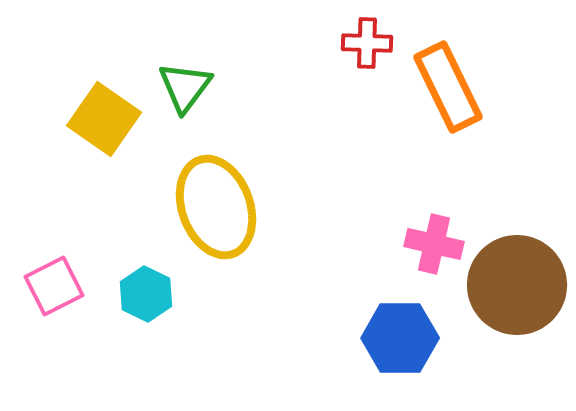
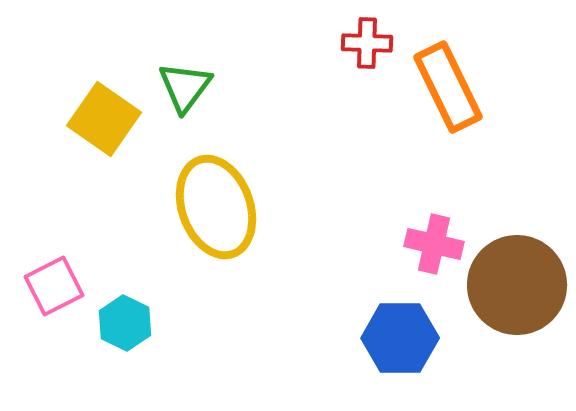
cyan hexagon: moved 21 px left, 29 px down
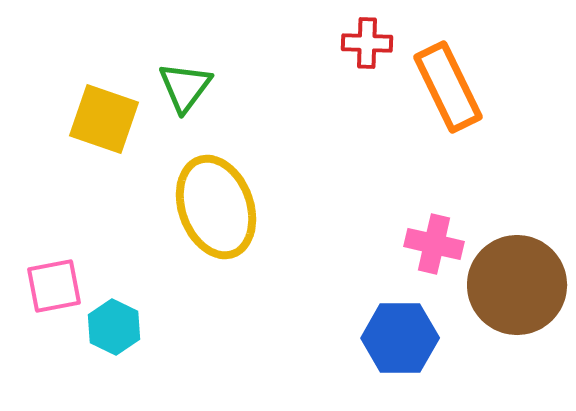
yellow square: rotated 16 degrees counterclockwise
pink square: rotated 16 degrees clockwise
cyan hexagon: moved 11 px left, 4 px down
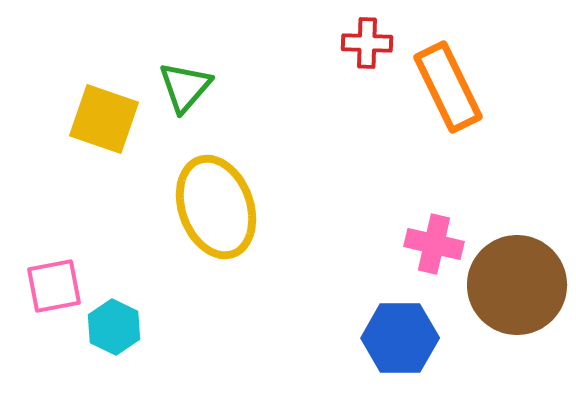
green triangle: rotated 4 degrees clockwise
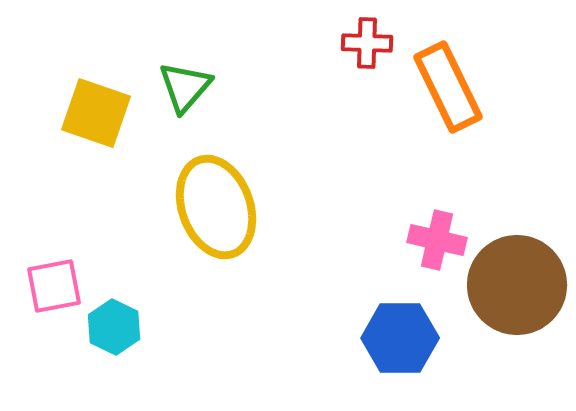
yellow square: moved 8 px left, 6 px up
pink cross: moved 3 px right, 4 px up
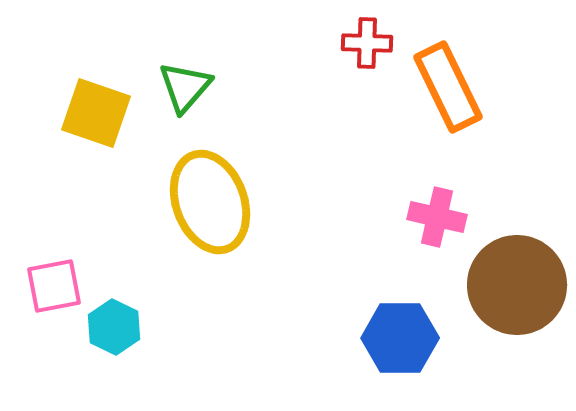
yellow ellipse: moved 6 px left, 5 px up
pink cross: moved 23 px up
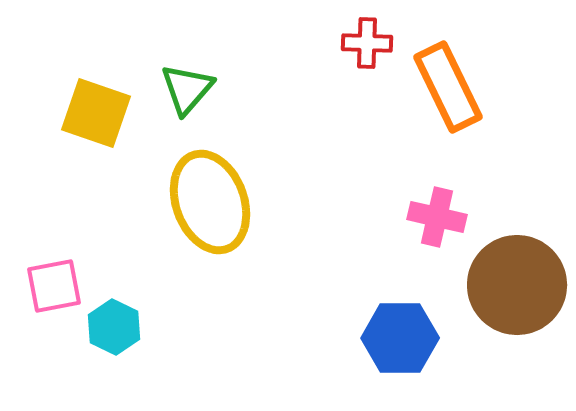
green triangle: moved 2 px right, 2 px down
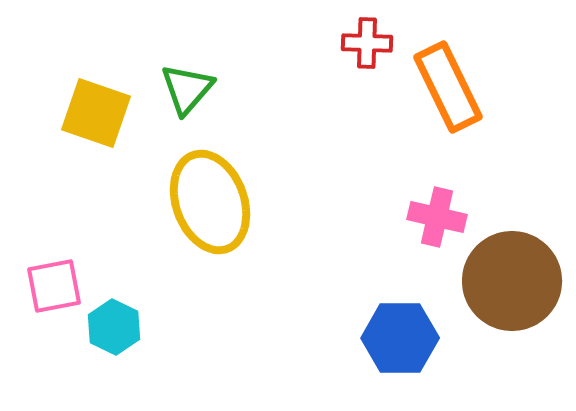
brown circle: moved 5 px left, 4 px up
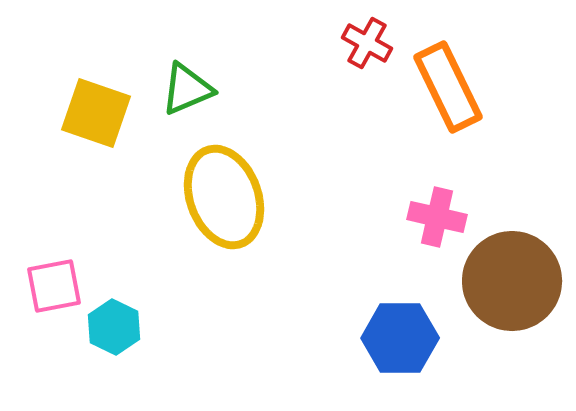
red cross: rotated 27 degrees clockwise
green triangle: rotated 26 degrees clockwise
yellow ellipse: moved 14 px right, 5 px up
